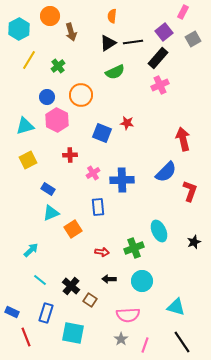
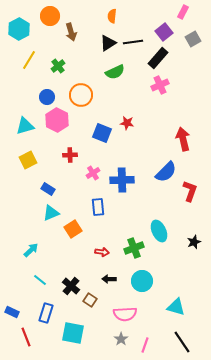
pink semicircle at (128, 315): moved 3 px left, 1 px up
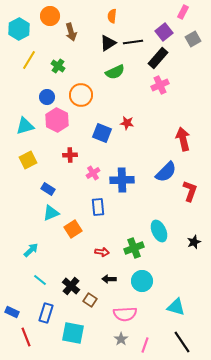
green cross at (58, 66): rotated 16 degrees counterclockwise
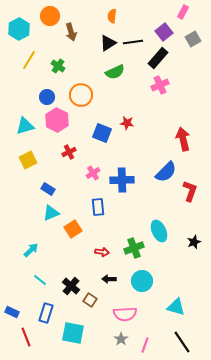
red cross at (70, 155): moved 1 px left, 3 px up; rotated 24 degrees counterclockwise
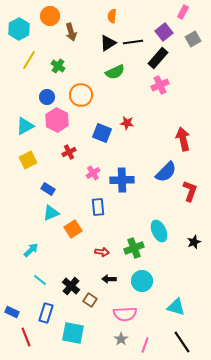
cyan triangle at (25, 126): rotated 12 degrees counterclockwise
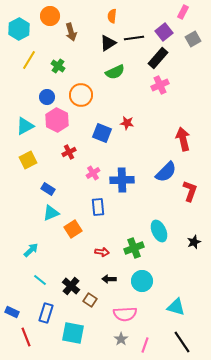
black line at (133, 42): moved 1 px right, 4 px up
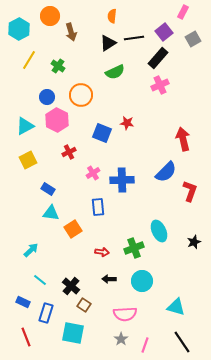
cyan triangle at (51, 213): rotated 30 degrees clockwise
brown square at (90, 300): moved 6 px left, 5 px down
blue rectangle at (12, 312): moved 11 px right, 10 px up
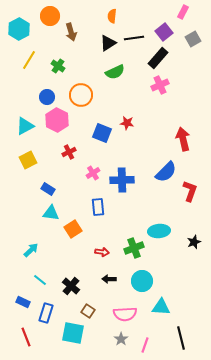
cyan ellipse at (159, 231): rotated 70 degrees counterclockwise
brown square at (84, 305): moved 4 px right, 6 px down
cyan triangle at (176, 307): moved 15 px left; rotated 12 degrees counterclockwise
black line at (182, 342): moved 1 px left, 4 px up; rotated 20 degrees clockwise
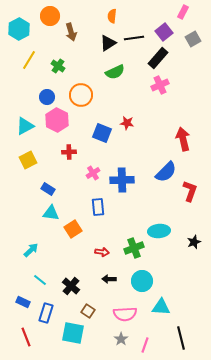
red cross at (69, 152): rotated 24 degrees clockwise
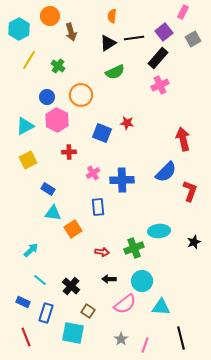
cyan triangle at (51, 213): moved 2 px right
pink semicircle at (125, 314): moved 10 px up; rotated 35 degrees counterclockwise
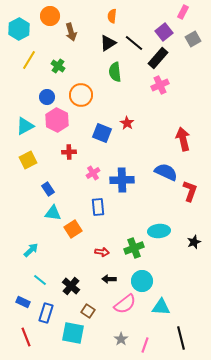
black line at (134, 38): moved 5 px down; rotated 48 degrees clockwise
green semicircle at (115, 72): rotated 108 degrees clockwise
red star at (127, 123): rotated 24 degrees clockwise
blue semicircle at (166, 172): rotated 110 degrees counterclockwise
blue rectangle at (48, 189): rotated 24 degrees clockwise
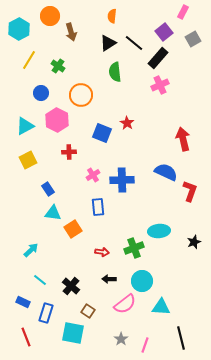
blue circle at (47, 97): moved 6 px left, 4 px up
pink cross at (93, 173): moved 2 px down
